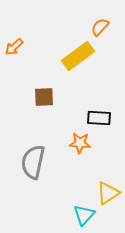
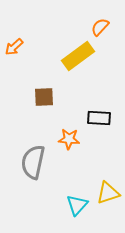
orange star: moved 11 px left, 4 px up
yellow triangle: rotated 15 degrees clockwise
cyan triangle: moved 7 px left, 10 px up
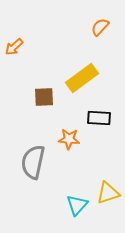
yellow rectangle: moved 4 px right, 22 px down
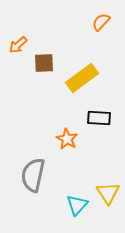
orange semicircle: moved 1 px right, 5 px up
orange arrow: moved 4 px right, 2 px up
brown square: moved 34 px up
orange star: moved 2 px left; rotated 25 degrees clockwise
gray semicircle: moved 13 px down
yellow triangle: rotated 45 degrees counterclockwise
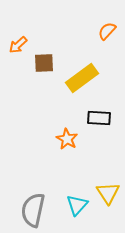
orange semicircle: moved 6 px right, 9 px down
gray semicircle: moved 35 px down
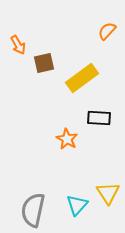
orange arrow: rotated 78 degrees counterclockwise
brown square: rotated 10 degrees counterclockwise
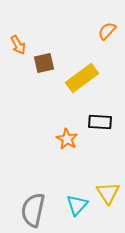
black rectangle: moved 1 px right, 4 px down
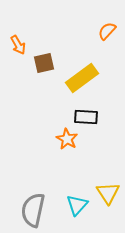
black rectangle: moved 14 px left, 5 px up
